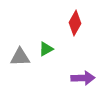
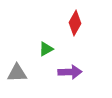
gray triangle: moved 3 px left, 16 px down
purple arrow: moved 13 px left, 6 px up
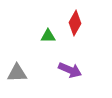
green triangle: moved 2 px right, 13 px up; rotated 28 degrees clockwise
purple arrow: moved 2 px up; rotated 25 degrees clockwise
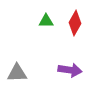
green triangle: moved 2 px left, 15 px up
purple arrow: rotated 15 degrees counterclockwise
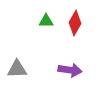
gray triangle: moved 4 px up
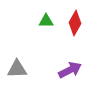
purple arrow: rotated 35 degrees counterclockwise
